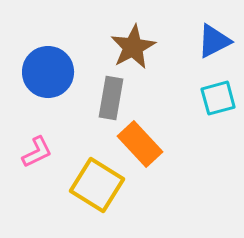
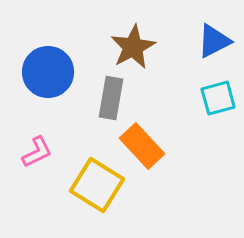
orange rectangle: moved 2 px right, 2 px down
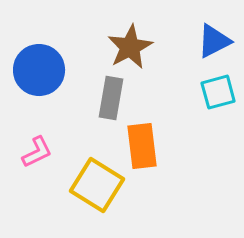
brown star: moved 3 px left
blue circle: moved 9 px left, 2 px up
cyan square: moved 6 px up
orange rectangle: rotated 36 degrees clockwise
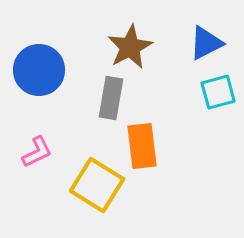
blue triangle: moved 8 px left, 2 px down
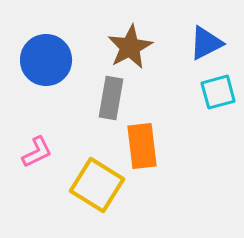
blue circle: moved 7 px right, 10 px up
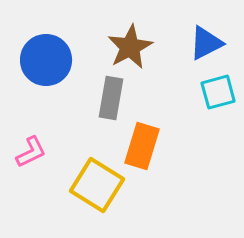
orange rectangle: rotated 24 degrees clockwise
pink L-shape: moved 6 px left
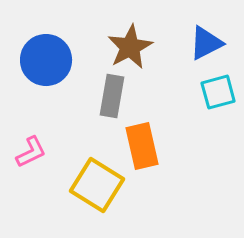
gray rectangle: moved 1 px right, 2 px up
orange rectangle: rotated 30 degrees counterclockwise
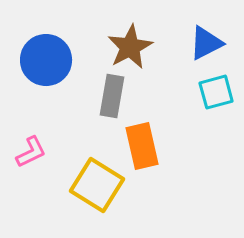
cyan square: moved 2 px left
